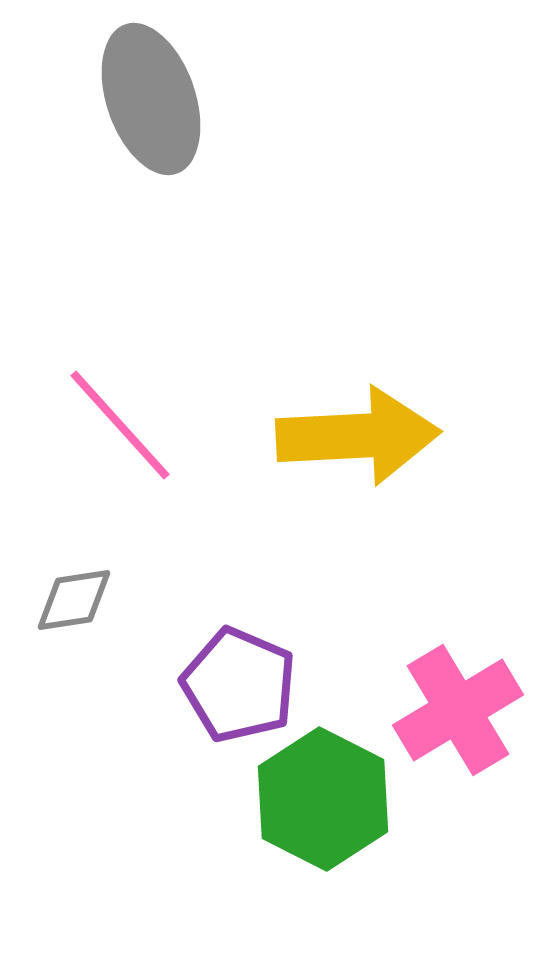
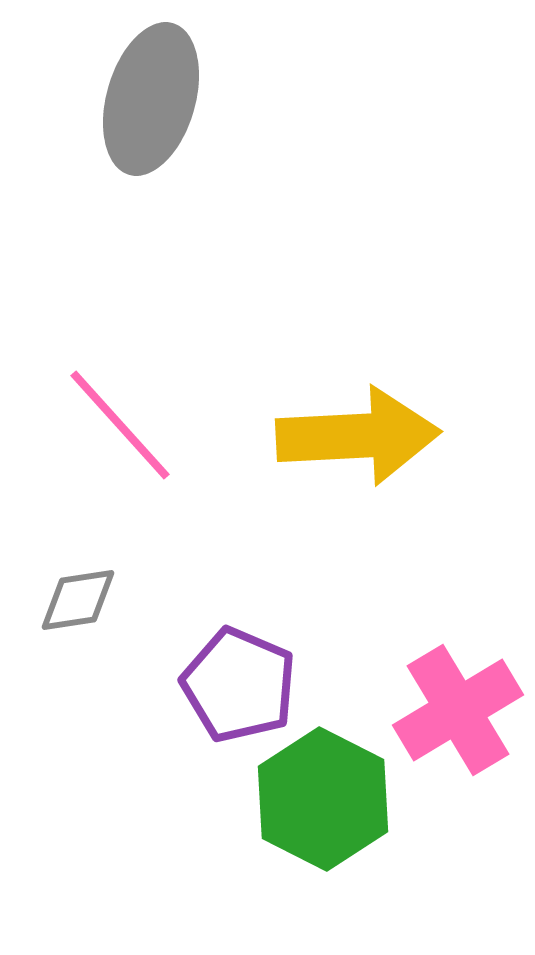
gray ellipse: rotated 35 degrees clockwise
gray diamond: moved 4 px right
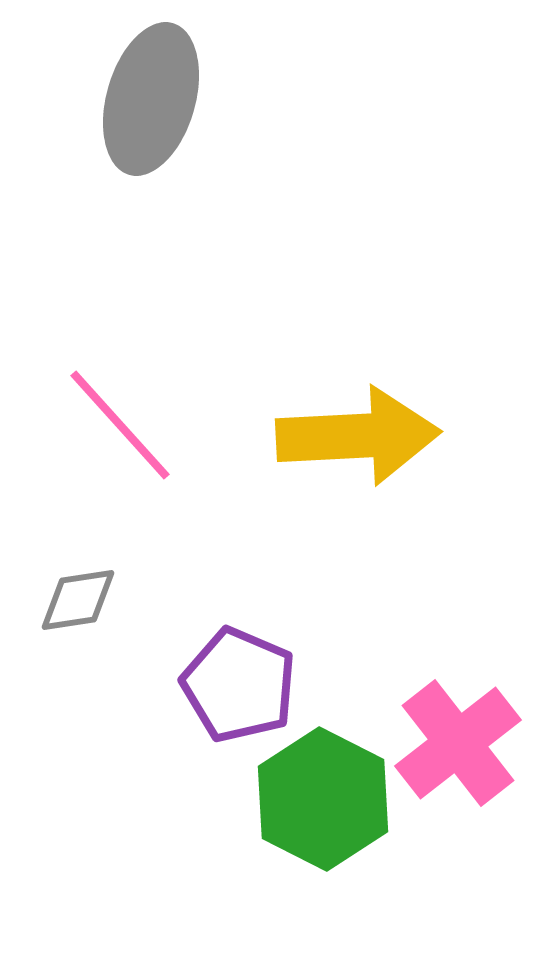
pink cross: moved 33 px down; rotated 7 degrees counterclockwise
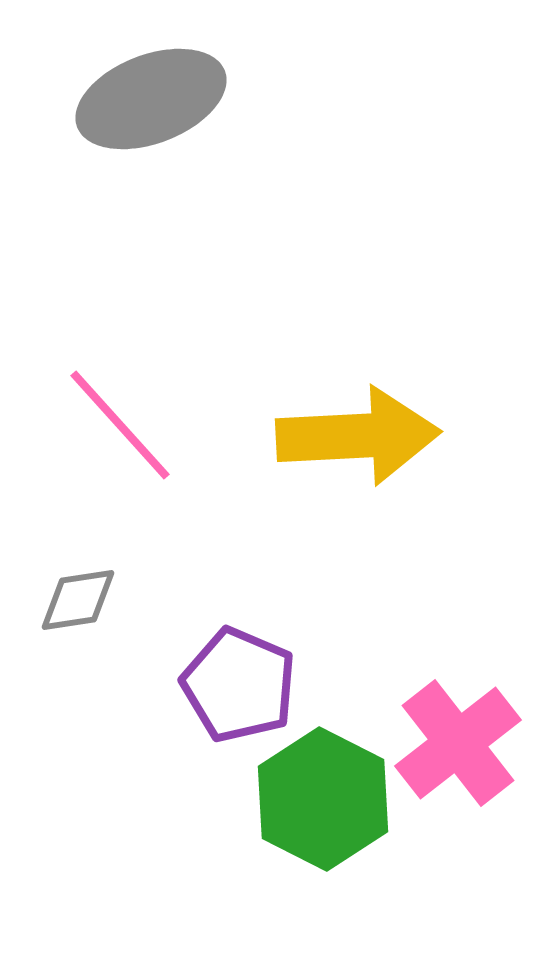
gray ellipse: rotated 53 degrees clockwise
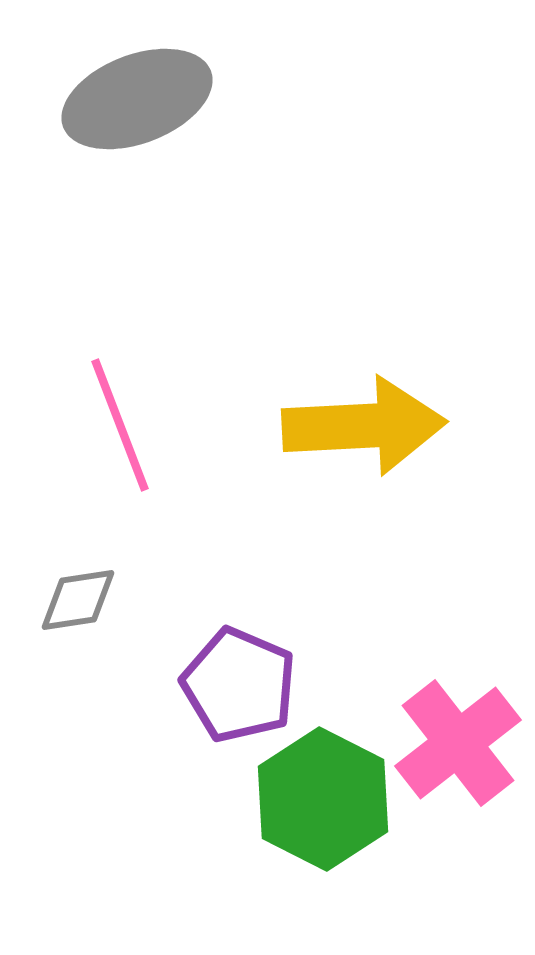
gray ellipse: moved 14 px left
pink line: rotated 21 degrees clockwise
yellow arrow: moved 6 px right, 10 px up
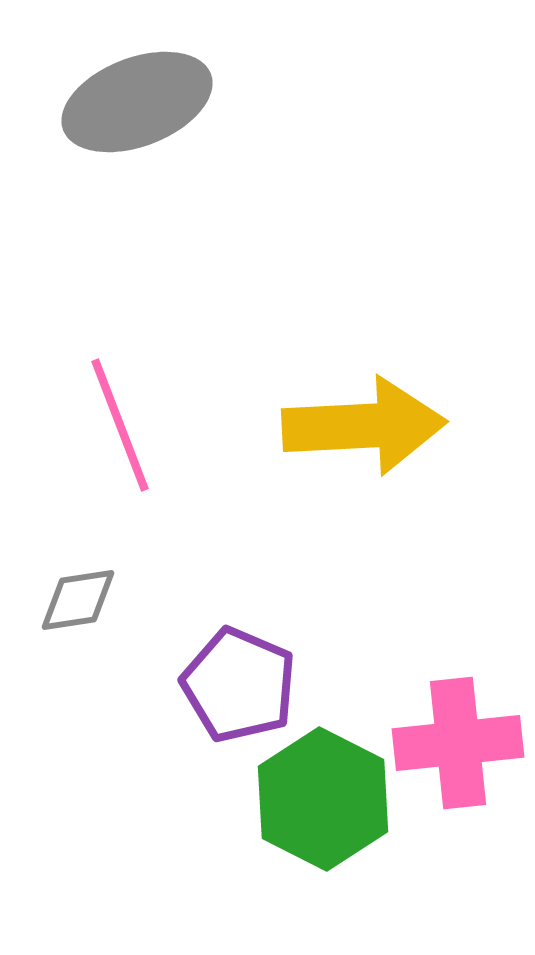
gray ellipse: moved 3 px down
pink cross: rotated 32 degrees clockwise
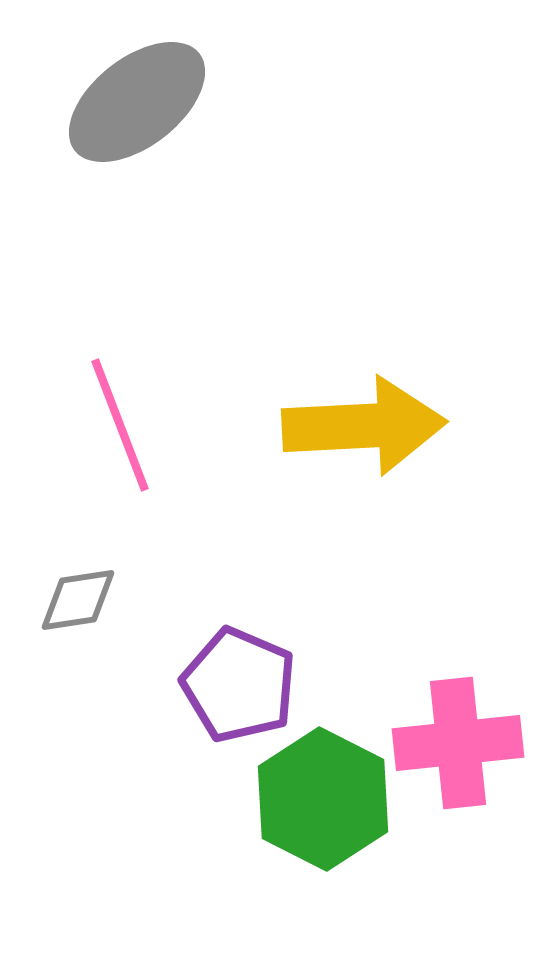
gray ellipse: rotated 17 degrees counterclockwise
